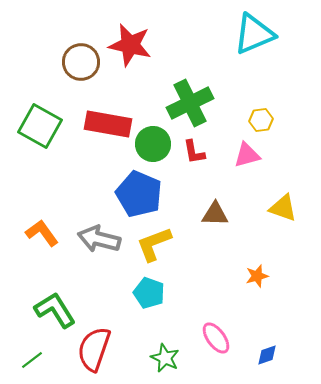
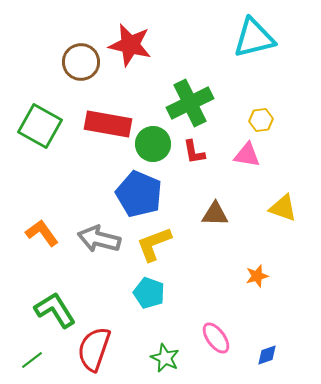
cyan triangle: moved 4 px down; rotated 9 degrees clockwise
pink triangle: rotated 24 degrees clockwise
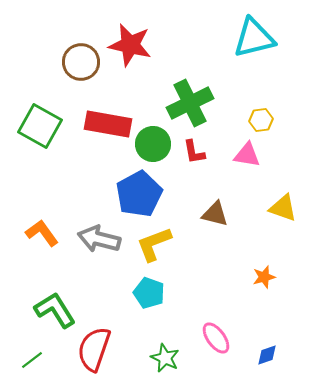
blue pentagon: rotated 21 degrees clockwise
brown triangle: rotated 12 degrees clockwise
orange star: moved 7 px right, 1 px down
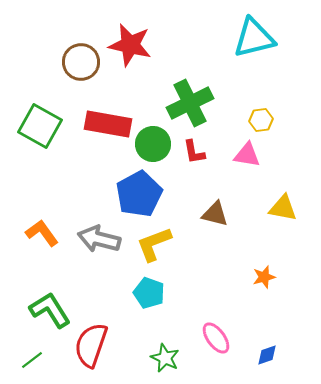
yellow triangle: rotated 8 degrees counterclockwise
green L-shape: moved 5 px left
red semicircle: moved 3 px left, 4 px up
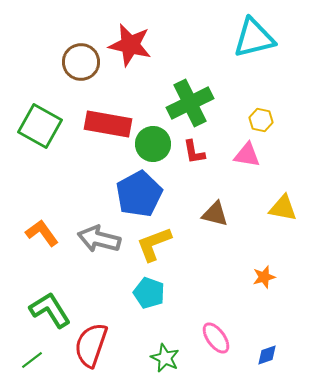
yellow hexagon: rotated 20 degrees clockwise
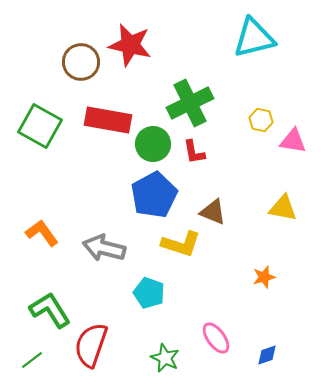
red rectangle: moved 4 px up
pink triangle: moved 46 px right, 14 px up
blue pentagon: moved 15 px right, 1 px down
brown triangle: moved 2 px left, 2 px up; rotated 8 degrees clockwise
gray arrow: moved 5 px right, 9 px down
yellow L-shape: moved 27 px right; rotated 141 degrees counterclockwise
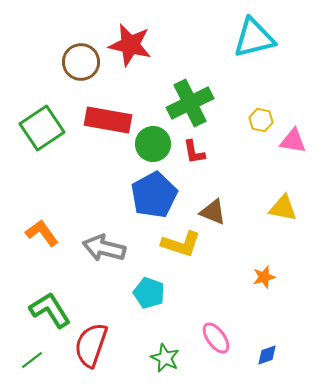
green square: moved 2 px right, 2 px down; rotated 27 degrees clockwise
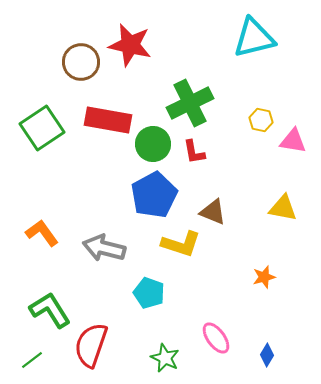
blue diamond: rotated 40 degrees counterclockwise
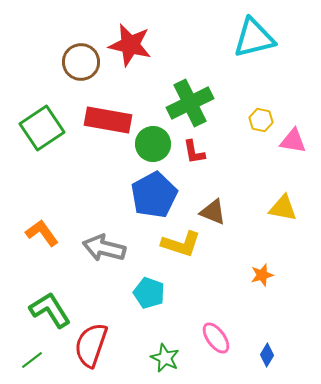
orange star: moved 2 px left, 2 px up
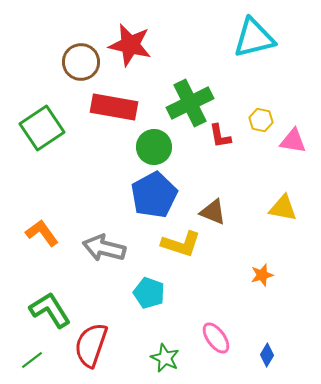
red rectangle: moved 6 px right, 13 px up
green circle: moved 1 px right, 3 px down
red L-shape: moved 26 px right, 16 px up
